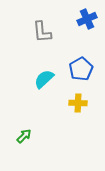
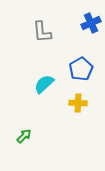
blue cross: moved 4 px right, 4 px down
cyan semicircle: moved 5 px down
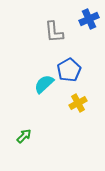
blue cross: moved 2 px left, 4 px up
gray L-shape: moved 12 px right
blue pentagon: moved 12 px left, 1 px down
yellow cross: rotated 30 degrees counterclockwise
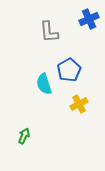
gray L-shape: moved 5 px left
cyan semicircle: rotated 65 degrees counterclockwise
yellow cross: moved 1 px right, 1 px down
green arrow: rotated 21 degrees counterclockwise
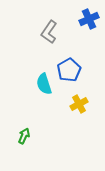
gray L-shape: rotated 40 degrees clockwise
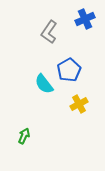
blue cross: moved 4 px left
cyan semicircle: rotated 20 degrees counterclockwise
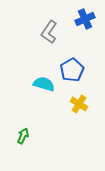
blue pentagon: moved 3 px right
cyan semicircle: rotated 145 degrees clockwise
yellow cross: rotated 30 degrees counterclockwise
green arrow: moved 1 px left
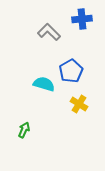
blue cross: moved 3 px left; rotated 18 degrees clockwise
gray L-shape: rotated 100 degrees clockwise
blue pentagon: moved 1 px left, 1 px down
green arrow: moved 1 px right, 6 px up
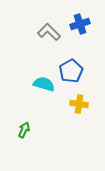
blue cross: moved 2 px left, 5 px down; rotated 12 degrees counterclockwise
yellow cross: rotated 24 degrees counterclockwise
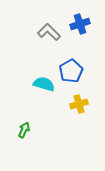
yellow cross: rotated 24 degrees counterclockwise
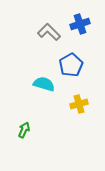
blue pentagon: moved 6 px up
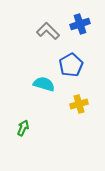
gray L-shape: moved 1 px left, 1 px up
green arrow: moved 1 px left, 2 px up
